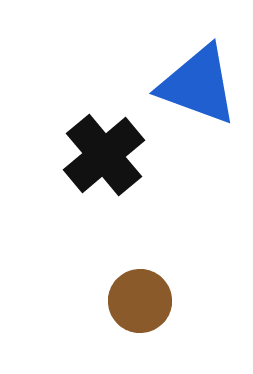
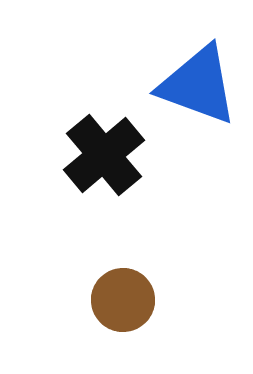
brown circle: moved 17 px left, 1 px up
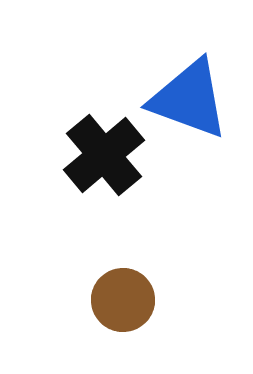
blue triangle: moved 9 px left, 14 px down
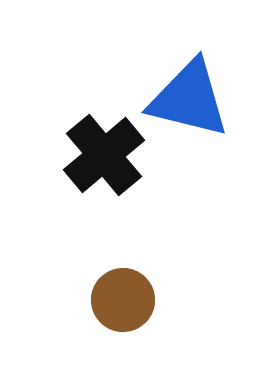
blue triangle: rotated 6 degrees counterclockwise
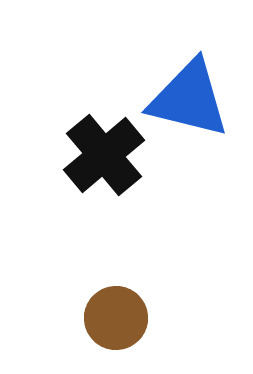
brown circle: moved 7 px left, 18 px down
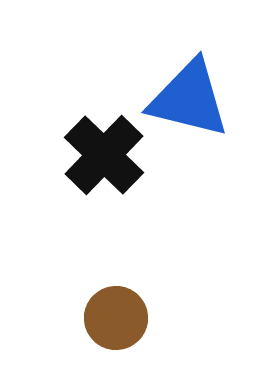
black cross: rotated 6 degrees counterclockwise
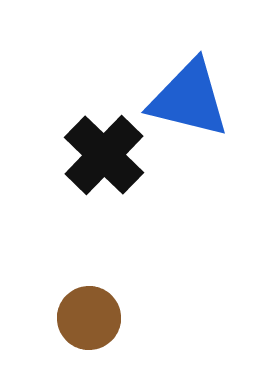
brown circle: moved 27 px left
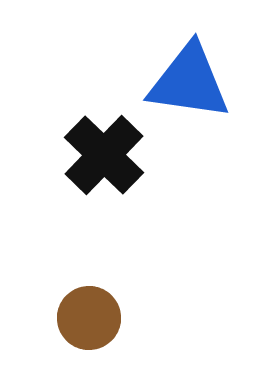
blue triangle: moved 17 px up; rotated 6 degrees counterclockwise
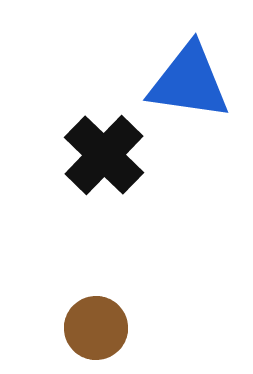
brown circle: moved 7 px right, 10 px down
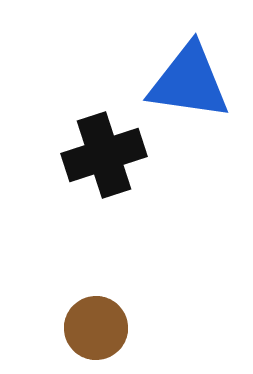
black cross: rotated 28 degrees clockwise
